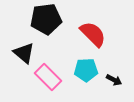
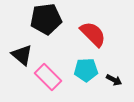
black triangle: moved 2 px left, 2 px down
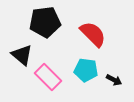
black pentagon: moved 1 px left, 3 px down
cyan pentagon: rotated 10 degrees clockwise
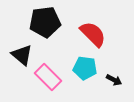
cyan pentagon: moved 1 px left, 2 px up
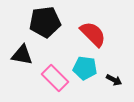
black triangle: rotated 30 degrees counterclockwise
pink rectangle: moved 7 px right, 1 px down
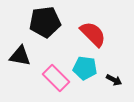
black triangle: moved 2 px left, 1 px down
pink rectangle: moved 1 px right
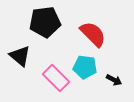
black triangle: rotated 30 degrees clockwise
cyan pentagon: moved 1 px up
